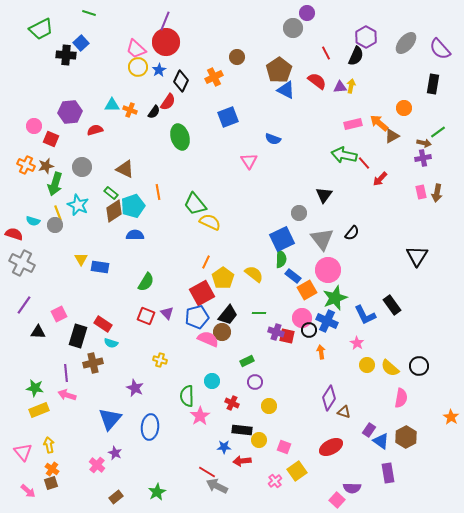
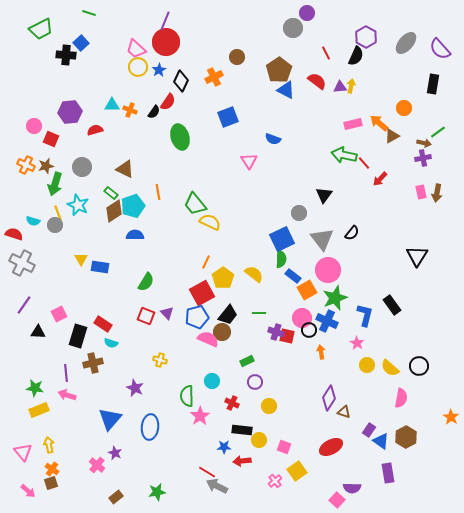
blue L-shape at (365, 315): rotated 140 degrees counterclockwise
green star at (157, 492): rotated 18 degrees clockwise
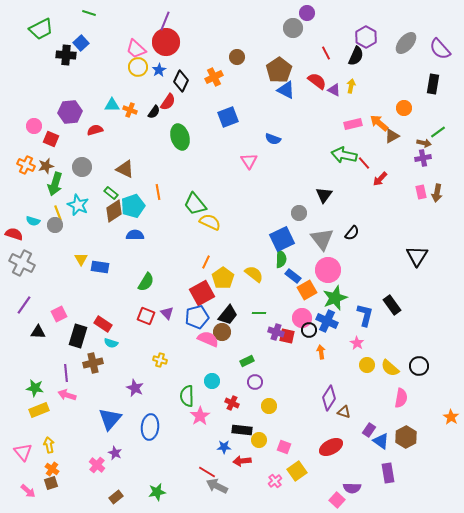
purple triangle at (340, 87): moved 6 px left, 3 px down; rotated 32 degrees clockwise
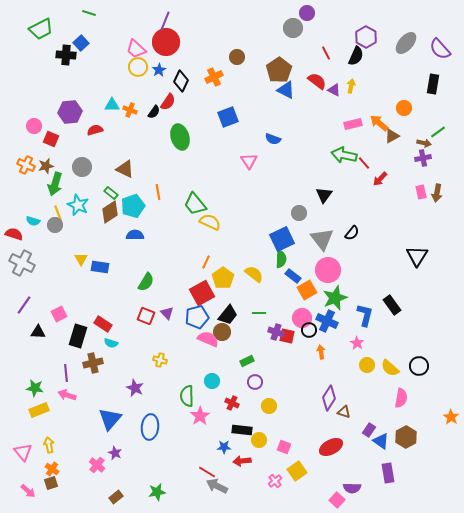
brown diamond at (114, 211): moved 4 px left, 1 px down
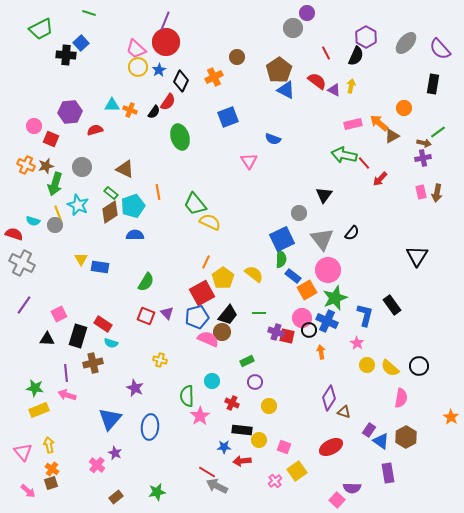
black triangle at (38, 332): moved 9 px right, 7 px down
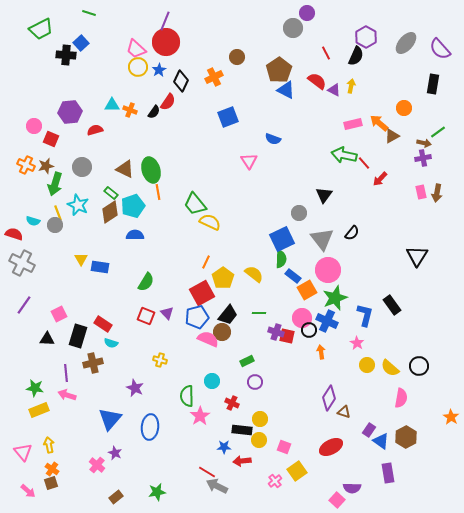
green ellipse at (180, 137): moved 29 px left, 33 px down
yellow circle at (269, 406): moved 9 px left, 13 px down
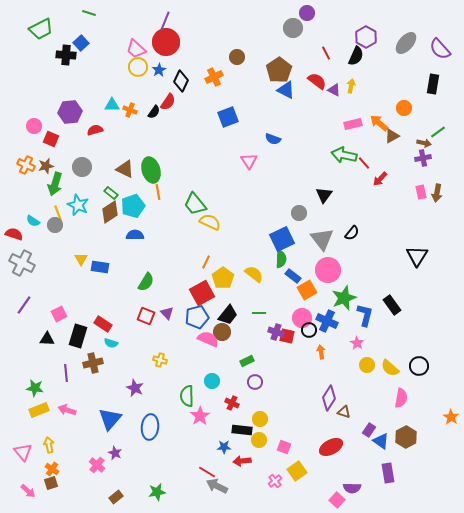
cyan semicircle at (33, 221): rotated 16 degrees clockwise
green star at (335, 298): moved 9 px right
pink arrow at (67, 395): moved 15 px down
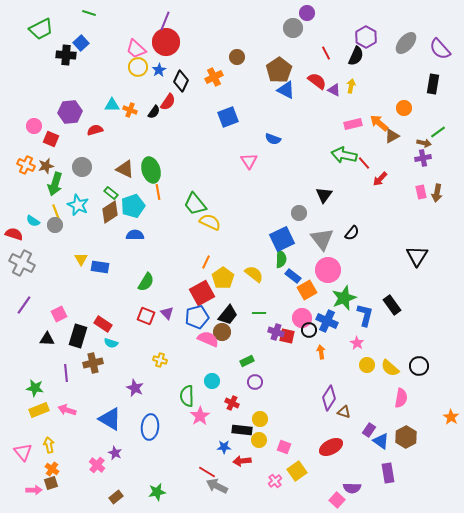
yellow line at (58, 213): moved 2 px left, 1 px up
blue triangle at (110, 419): rotated 40 degrees counterclockwise
pink arrow at (28, 491): moved 6 px right, 1 px up; rotated 42 degrees counterclockwise
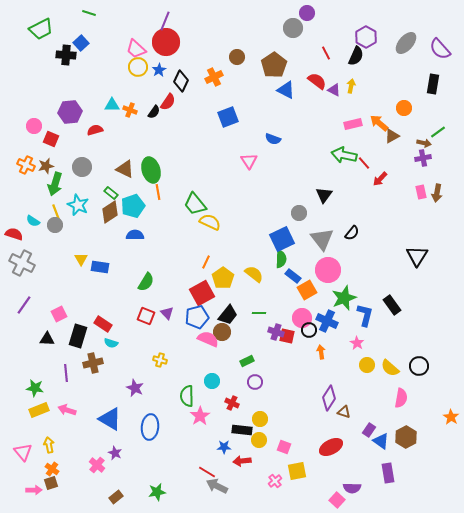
brown pentagon at (279, 70): moved 5 px left, 5 px up
yellow square at (297, 471): rotated 24 degrees clockwise
